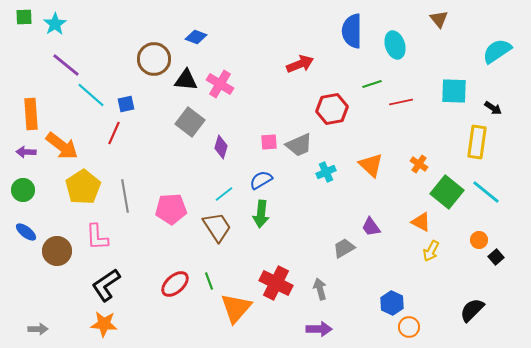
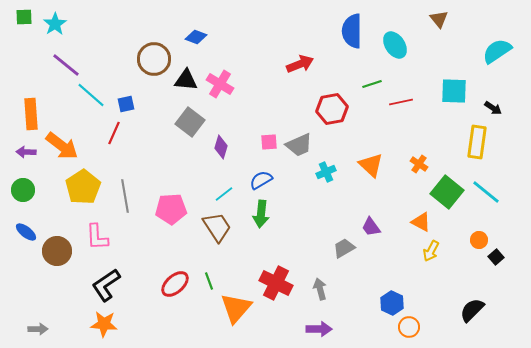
cyan ellipse at (395, 45): rotated 16 degrees counterclockwise
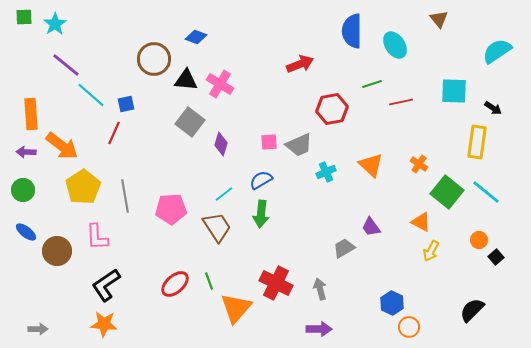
purple diamond at (221, 147): moved 3 px up
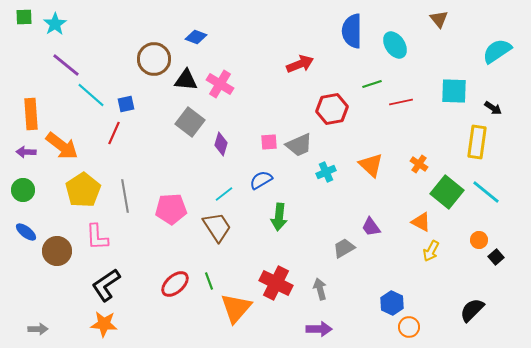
yellow pentagon at (83, 187): moved 3 px down
green arrow at (261, 214): moved 18 px right, 3 px down
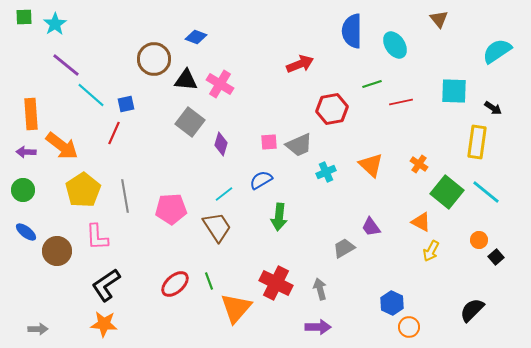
purple arrow at (319, 329): moved 1 px left, 2 px up
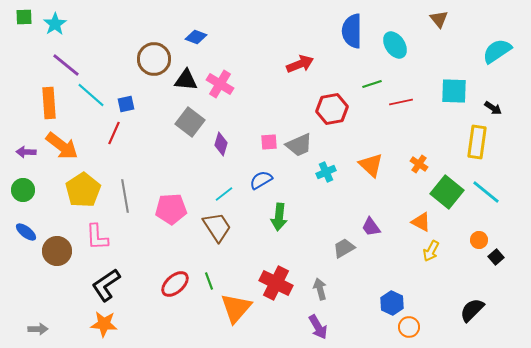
orange rectangle at (31, 114): moved 18 px right, 11 px up
purple arrow at (318, 327): rotated 60 degrees clockwise
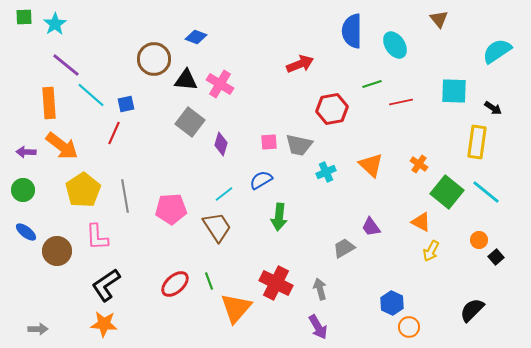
gray trapezoid at (299, 145): rotated 36 degrees clockwise
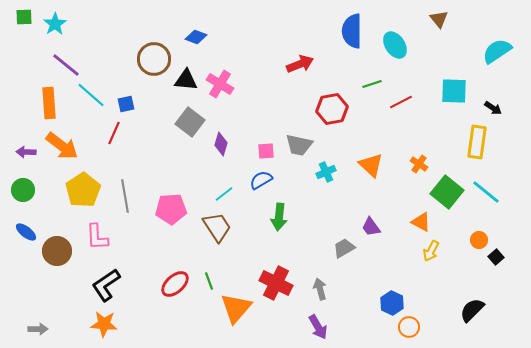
red line at (401, 102): rotated 15 degrees counterclockwise
pink square at (269, 142): moved 3 px left, 9 px down
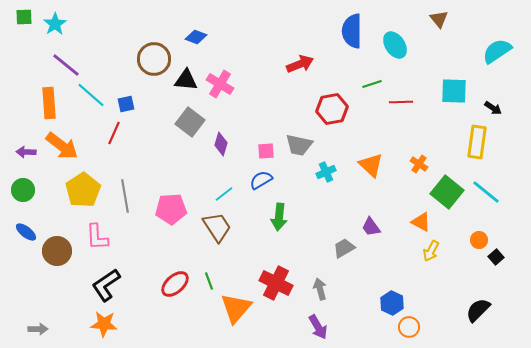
red line at (401, 102): rotated 25 degrees clockwise
black semicircle at (472, 310): moved 6 px right
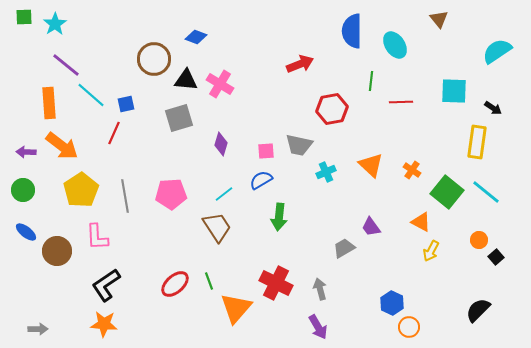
green line at (372, 84): moved 1 px left, 3 px up; rotated 66 degrees counterclockwise
gray square at (190, 122): moved 11 px left, 4 px up; rotated 36 degrees clockwise
orange cross at (419, 164): moved 7 px left, 6 px down
yellow pentagon at (83, 190): moved 2 px left
pink pentagon at (171, 209): moved 15 px up
